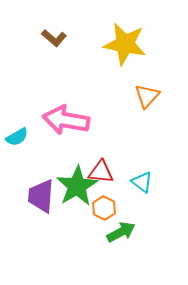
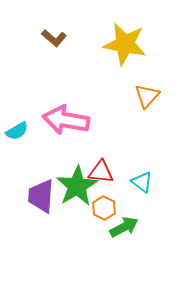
cyan semicircle: moved 6 px up
green arrow: moved 3 px right, 5 px up
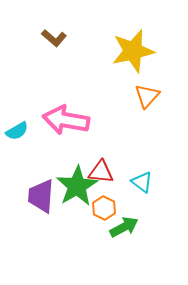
yellow star: moved 8 px right, 7 px down; rotated 24 degrees counterclockwise
